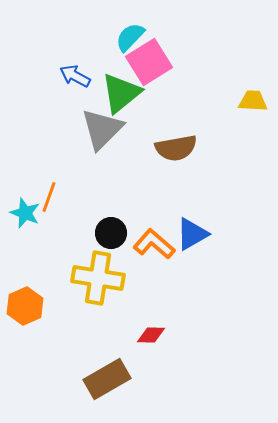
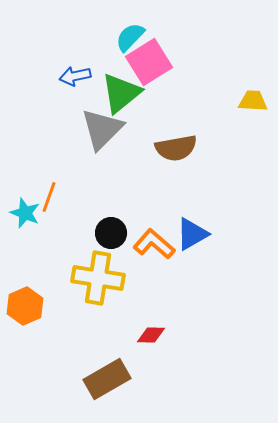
blue arrow: rotated 40 degrees counterclockwise
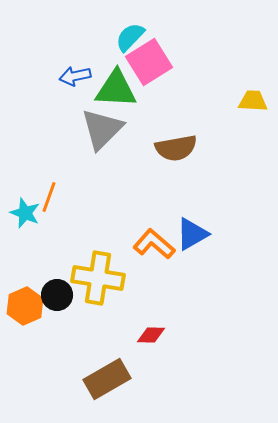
green triangle: moved 5 px left, 4 px up; rotated 42 degrees clockwise
black circle: moved 54 px left, 62 px down
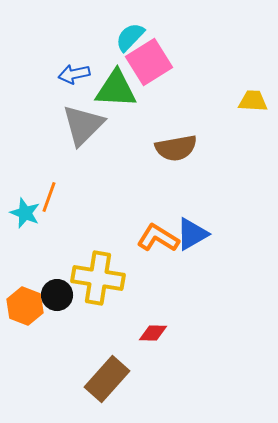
blue arrow: moved 1 px left, 2 px up
gray triangle: moved 19 px left, 4 px up
orange L-shape: moved 4 px right, 6 px up; rotated 9 degrees counterclockwise
orange hexagon: rotated 15 degrees counterclockwise
red diamond: moved 2 px right, 2 px up
brown rectangle: rotated 18 degrees counterclockwise
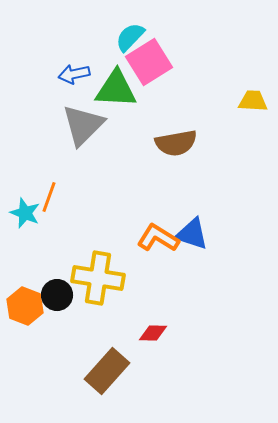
brown semicircle: moved 5 px up
blue triangle: rotated 48 degrees clockwise
brown rectangle: moved 8 px up
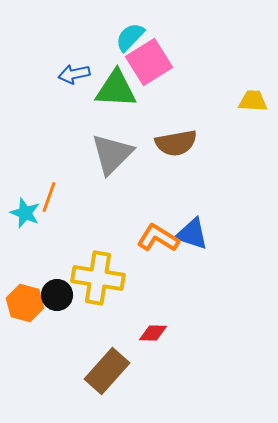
gray triangle: moved 29 px right, 29 px down
orange hexagon: moved 3 px up; rotated 6 degrees counterclockwise
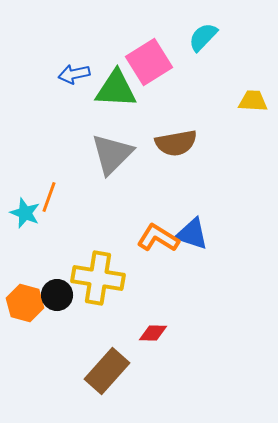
cyan semicircle: moved 73 px right
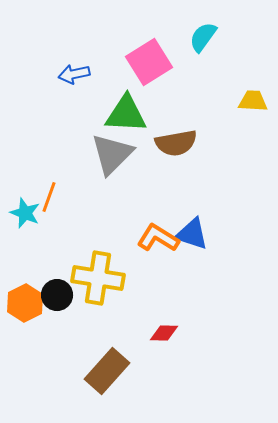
cyan semicircle: rotated 8 degrees counterclockwise
green triangle: moved 10 px right, 25 px down
orange hexagon: rotated 18 degrees clockwise
red diamond: moved 11 px right
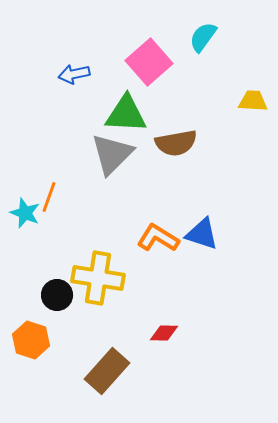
pink square: rotated 9 degrees counterclockwise
blue triangle: moved 10 px right
orange hexagon: moved 6 px right, 37 px down; rotated 15 degrees counterclockwise
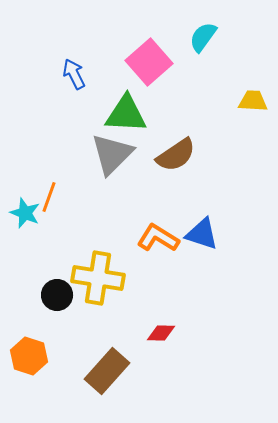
blue arrow: rotated 76 degrees clockwise
brown semicircle: moved 12 px down; rotated 24 degrees counterclockwise
red diamond: moved 3 px left
orange hexagon: moved 2 px left, 16 px down
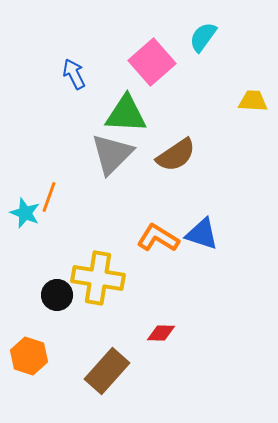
pink square: moved 3 px right
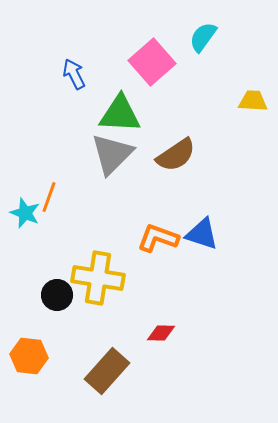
green triangle: moved 6 px left
orange L-shape: rotated 12 degrees counterclockwise
orange hexagon: rotated 12 degrees counterclockwise
